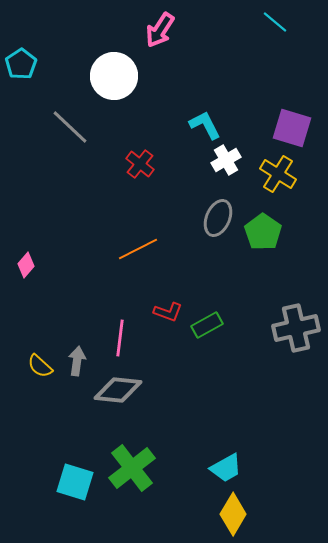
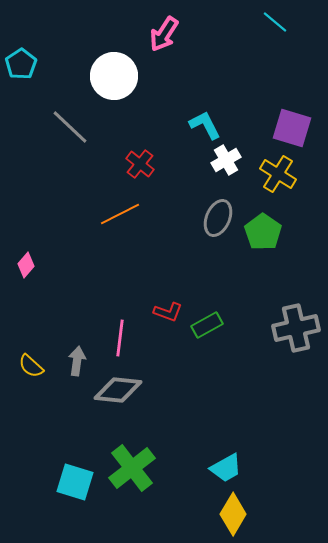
pink arrow: moved 4 px right, 4 px down
orange line: moved 18 px left, 35 px up
yellow semicircle: moved 9 px left
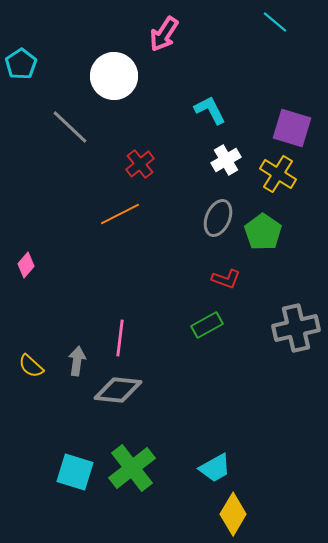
cyan L-shape: moved 5 px right, 15 px up
red cross: rotated 12 degrees clockwise
red L-shape: moved 58 px right, 33 px up
cyan trapezoid: moved 11 px left
cyan square: moved 10 px up
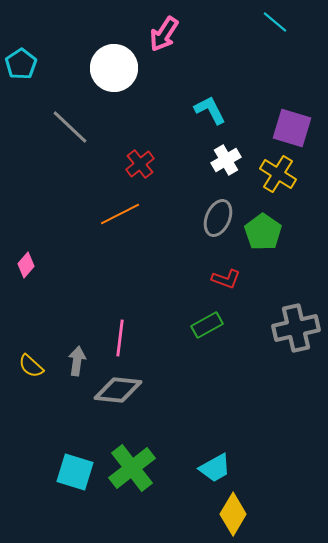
white circle: moved 8 px up
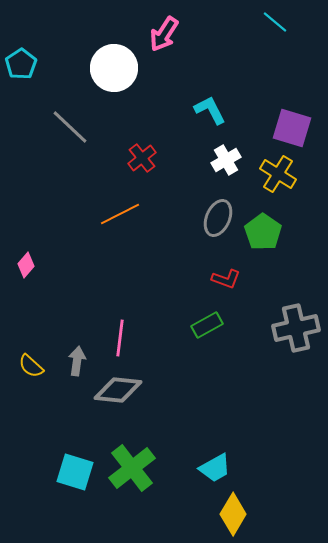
red cross: moved 2 px right, 6 px up
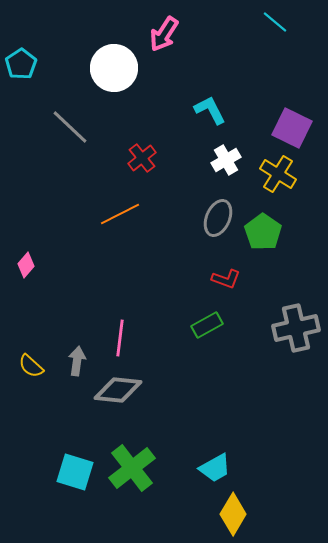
purple square: rotated 9 degrees clockwise
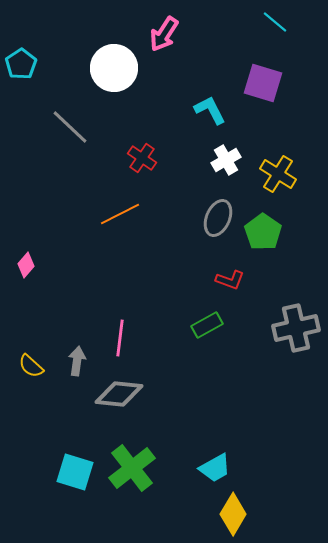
purple square: moved 29 px left, 45 px up; rotated 9 degrees counterclockwise
red cross: rotated 16 degrees counterclockwise
red L-shape: moved 4 px right, 1 px down
gray diamond: moved 1 px right, 4 px down
